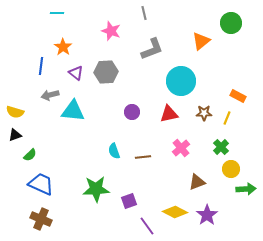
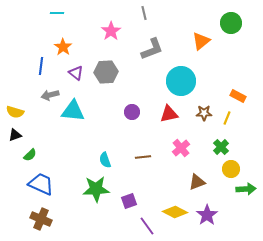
pink star: rotated 18 degrees clockwise
cyan semicircle: moved 9 px left, 9 px down
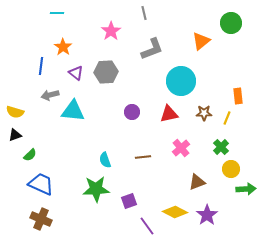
orange rectangle: rotated 56 degrees clockwise
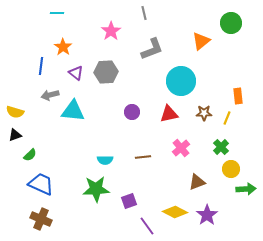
cyan semicircle: rotated 70 degrees counterclockwise
